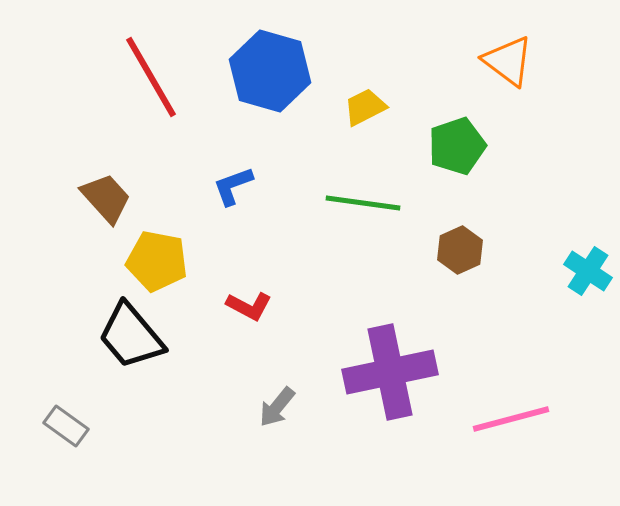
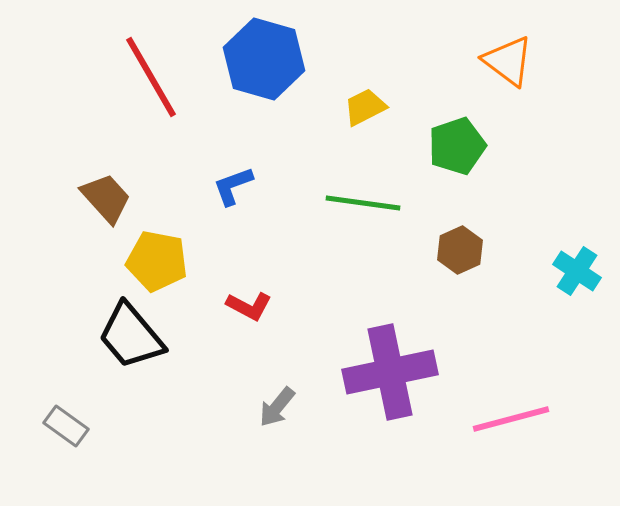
blue hexagon: moved 6 px left, 12 px up
cyan cross: moved 11 px left
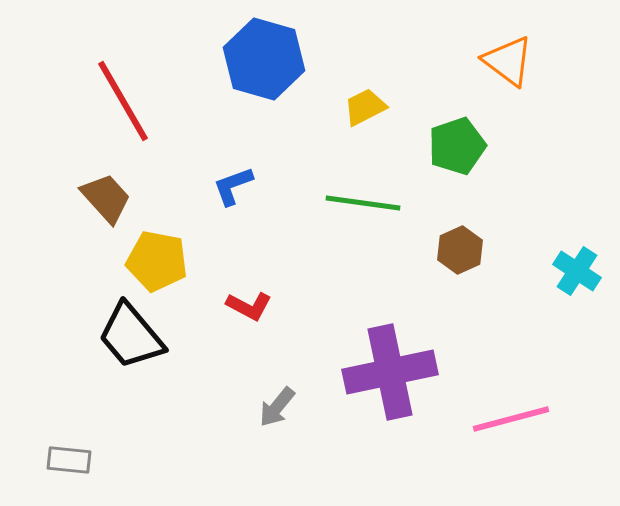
red line: moved 28 px left, 24 px down
gray rectangle: moved 3 px right, 34 px down; rotated 30 degrees counterclockwise
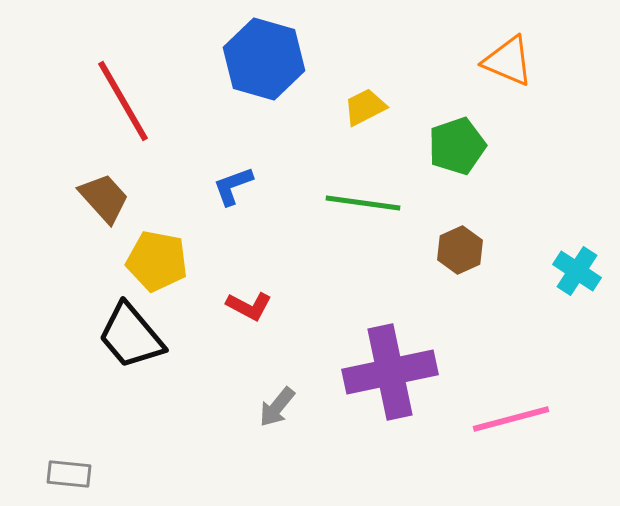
orange triangle: rotated 14 degrees counterclockwise
brown trapezoid: moved 2 px left
gray rectangle: moved 14 px down
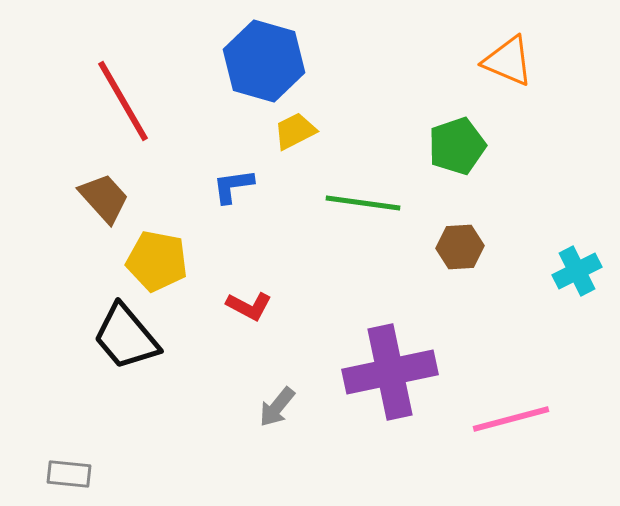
blue hexagon: moved 2 px down
yellow trapezoid: moved 70 px left, 24 px down
blue L-shape: rotated 12 degrees clockwise
brown hexagon: moved 3 px up; rotated 21 degrees clockwise
cyan cross: rotated 30 degrees clockwise
black trapezoid: moved 5 px left, 1 px down
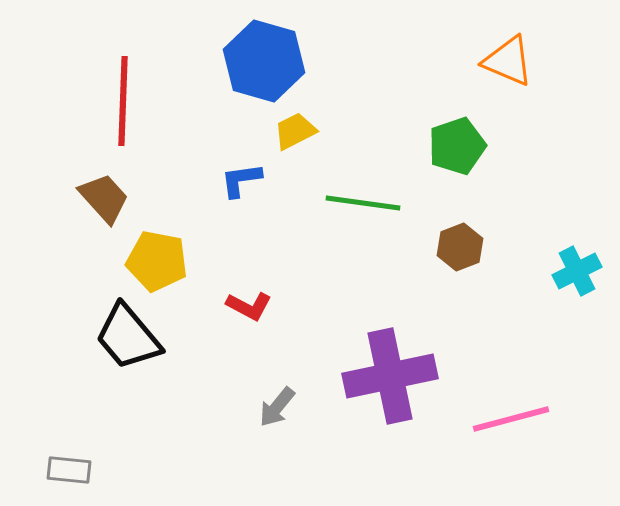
red line: rotated 32 degrees clockwise
blue L-shape: moved 8 px right, 6 px up
brown hexagon: rotated 18 degrees counterclockwise
black trapezoid: moved 2 px right
purple cross: moved 4 px down
gray rectangle: moved 4 px up
